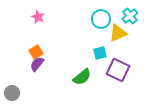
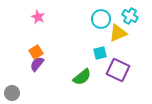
cyan cross: rotated 21 degrees counterclockwise
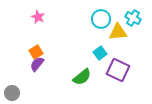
cyan cross: moved 3 px right, 2 px down
yellow triangle: moved 1 px up; rotated 18 degrees clockwise
cyan square: rotated 24 degrees counterclockwise
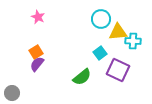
cyan cross: moved 23 px down; rotated 28 degrees counterclockwise
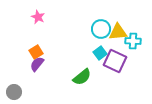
cyan circle: moved 10 px down
purple square: moved 3 px left, 9 px up
gray circle: moved 2 px right, 1 px up
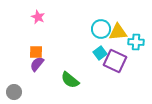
cyan cross: moved 3 px right, 1 px down
orange square: rotated 32 degrees clockwise
green semicircle: moved 12 px left, 3 px down; rotated 78 degrees clockwise
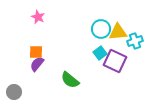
cyan cross: moved 1 px left, 1 px up; rotated 21 degrees counterclockwise
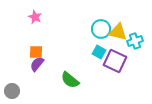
pink star: moved 3 px left
yellow triangle: rotated 18 degrees clockwise
cyan square: moved 1 px left, 1 px up; rotated 24 degrees counterclockwise
gray circle: moved 2 px left, 1 px up
